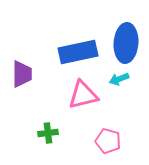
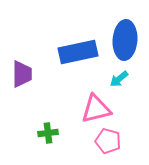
blue ellipse: moved 1 px left, 3 px up
cyan arrow: rotated 18 degrees counterclockwise
pink triangle: moved 13 px right, 14 px down
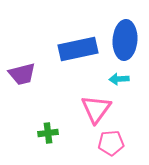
blue rectangle: moved 3 px up
purple trapezoid: rotated 76 degrees clockwise
cyan arrow: rotated 36 degrees clockwise
pink triangle: rotated 40 degrees counterclockwise
pink pentagon: moved 3 px right, 2 px down; rotated 20 degrees counterclockwise
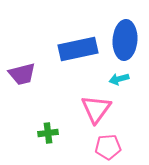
cyan arrow: rotated 12 degrees counterclockwise
pink pentagon: moved 3 px left, 4 px down
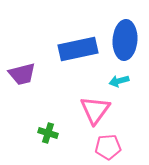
cyan arrow: moved 2 px down
pink triangle: moved 1 px left, 1 px down
green cross: rotated 24 degrees clockwise
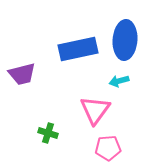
pink pentagon: moved 1 px down
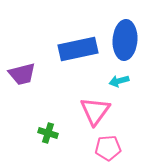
pink triangle: moved 1 px down
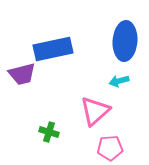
blue ellipse: moved 1 px down
blue rectangle: moved 25 px left
pink triangle: rotated 12 degrees clockwise
green cross: moved 1 px right, 1 px up
pink pentagon: moved 2 px right
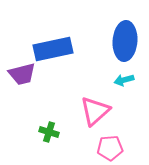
cyan arrow: moved 5 px right, 1 px up
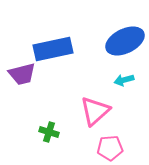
blue ellipse: rotated 60 degrees clockwise
